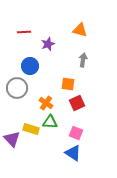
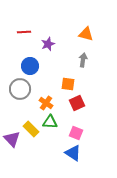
orange triangle: moved 6 px right, 4 px down
gray circle: moved 3 px right, 1 px down
yellow rectangle: rotated 28 degrees clockwise
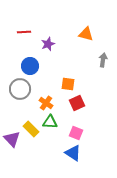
gray arrow: moved 20 px right
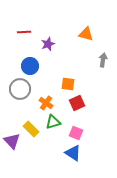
green triangle: moved 3 px right; rotated 21 degrees counterclockwise
purple triangle: moved 2 px down
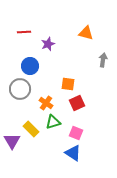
orange triangle: moved 1 px up
purple triangle: rotated 12 degrees clockwise
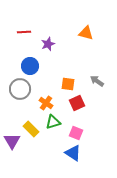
gray arrow: moved 6 px left, 21 px down; rotated 64 degrees counterclockwise
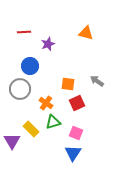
blue triangle: rotated 30 degrees clockwise
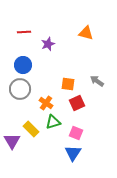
blue circle: moved 7 px left, 1 px up
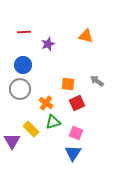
orange triangle: moved 3 px down
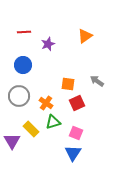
orange triangle: moved 1 px left; rotated 49 degrees counterclockwise
gray circle: moved 1 px left, 7 px down
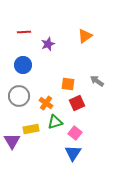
green triangle: moved 2 px right
yellow rectangle: rotated 56 degrees counterclockwise
pink square: moved 1 px left; rotated 16 degrees clockwise
